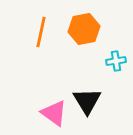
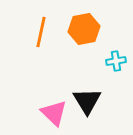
pink triangle: rotated 8 degrees clockwise
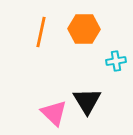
orange hexagon: rotated 12 degrees clockwise
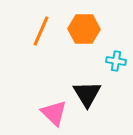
orange line: moved 1 px up; rotated 12 degrees clockwise
cyan cross: rotated 18 degrees clockwise
black triangle: moved 7 px up
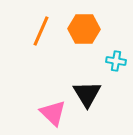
pink triangle: moved 1 px left
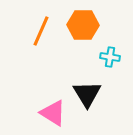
orange hexagon: moved 1 px left, 4 px up
cyan cross: moved 6 px left, 4 px up
pink triangle: rotated 12 degrees counterclockwise
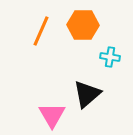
black triangle: rotated 20 degrees clockwise
pink triangle: moved 1 px left, 2 px down; rotated 28 degrees clockwise
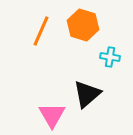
orange hexagon: rotated 16 degrees clockwise
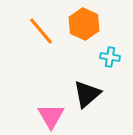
orange hexagon: moved 1 px right, 1 px up; rotated 8 degrees clockwise
orange line: rotated 64 degrees counterclockwise
pink triangle: moved 1 px left, 1 px down
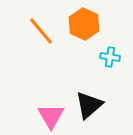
black triangle: moved 2 px right, 11 px down
